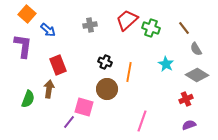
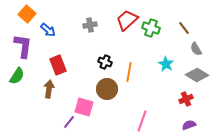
green semicircle: moved 11 px left, 23 px up; rotated 12 degrees clockwise
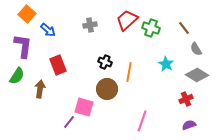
brown arrow: moved 9 px left
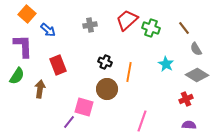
purple L-shape: rotated 10 degrees counterclockwise
purple semicircle: rotated 24 degrees clockwise
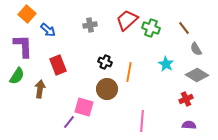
pink line: rotated 15 degrees counterclockwise
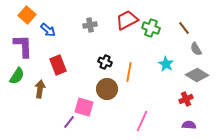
orange square: moved 1 px down
red trapezoid: rotated 15 degrees clockwise
pink line: rotated 20 degrees clockwise
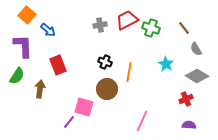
gray cross: moved 10 px right
gray diamond: moved 1 px down
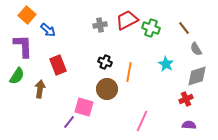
gray diamond: rotated 50 degrees counterclockwise
